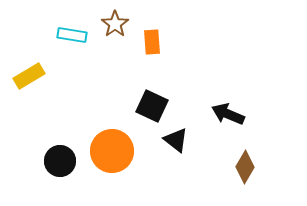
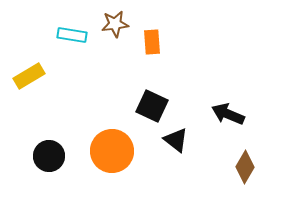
brown star: rotated 28 degrees clockwise
black circle: moved 11 px left, 5 px up
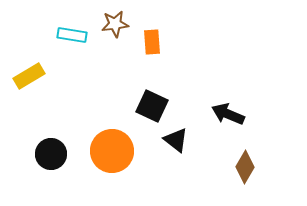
black circle: moved 2 px right, 2 px up
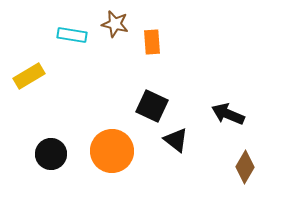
brown star: rotated 20 degrees clockwise
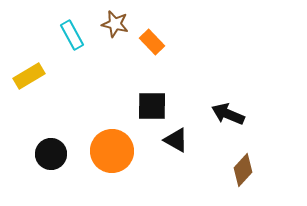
cyan rectangle: rotated 52 degrees clockwise
orange rectangle: rotated 40 degrees counterclockwise
black square: rotated 24 degrees counterclockwise
black triangle: rotated 8 degrees counterclockwise
brown diamond: moved 2 px left, 3 px down; rotated 12 degrees clockwise
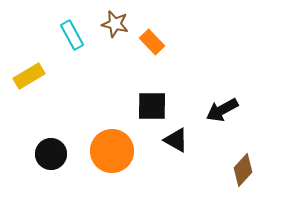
black arrow: moved 6 px left, 4 px up; rotated 52 degrees counterclockwise
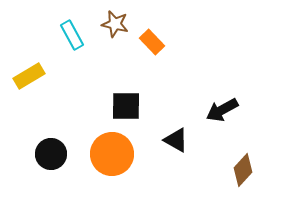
black square: moved 26 px left
orange circle: moved 3 px down
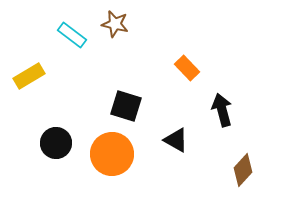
cyan rectangle: rotated 24 degrees counterclockwise
orange rectangle: moved 35 px right, 26 px down
black square: rotated 16 degrees clockwise
black arrow: rotated 104 degrees clockwise
black circle: moved 5 px right, 11 px up
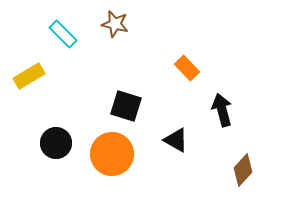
cyan rectangle: moved 9 px left, 1 px up; rotated 8 degrees clockwise
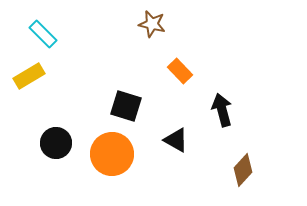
brown star: moved 37 px right
cyan rectangle: moved 20 px left
orange rectangle: moved 7 px left, 3 px down
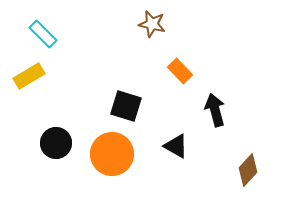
black arrow: moved 7 px left
black triangle: moved 6 px down
brown diamond: moved 5 px right
